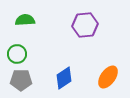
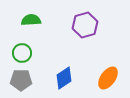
green semicircle: moved 6 px right
purple hexagon: rotated 10 degrees counterclockwise
green circle: moved 5 px right, 1 px up
orange ellipse: moved 1 px down
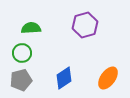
green semicircle: moved 8 px down
gray pentagon: rotated 15 degrees counterclockwise
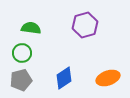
green semicircle: rotated 12 degrees clockwise
orange ellipse: rotated 35 degrees clockwise
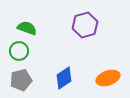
green semicircle: moved 4 px left; rotated 12 degrees clockwise
green circle: moved 3 px left, 2 px up
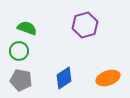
gray pentagon: rotated 25 degrees clockwise
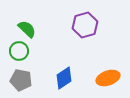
green semicircle: moved 1 px down; rotated 24 degrees clockwise
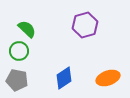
gray pentagon: moved 4 px left
